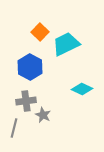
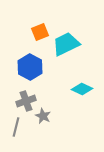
orange square: rotated 24 degrees clockwise
gray cross: rotated 12 degrees counterclockwise
gray star: moved 1 px down
gray line: moved 2 px right, 1 px up
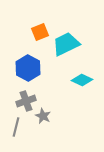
blue hexagon: moved 2 px left, 1 px down
cyan diamond: moved 9 px up
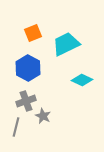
orange square: moved 7 px left, 1 px down
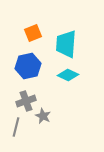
cyan trapezoid: rotated 60 degrees counterclockwise
blue hexagon: moved 2 px up; rotated 20 degrees clockwise
cyan diamond: moved 14 px left, 5 px up
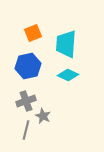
gray line: moved 10 px right, 3 px down
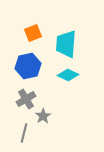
gray cross: moved 2 px up; rotated 12 degrees counterclockwise
gray star: rotated 14 degrees clockwise
gray line: moved 2 px left, 3 px down
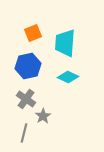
cyan trapezoid: moved 1 px left, 1 px up
cyan diamond: moved 2 px down
gray cross: rotated 24 degrees counterclockwise
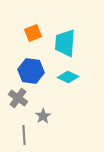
blue hexagon: moved 3 px right, 5 px down; rotated 20 degrees clockwise
gray cross: moved 8 px left, 1 px up
gray line: moved 2 px down; rotated 18 degrees counterclockwise
